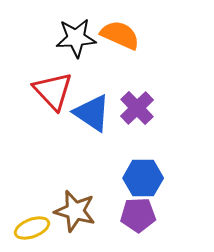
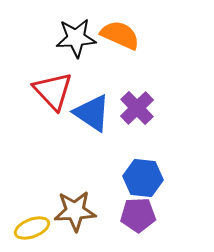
blue hexagon: rotated 6 degrees clockwise
brown star: rotated 18 degrees counterclockwise
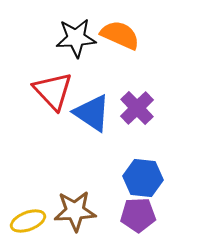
yellow ellipse: moved 4 px left, 7 px up
